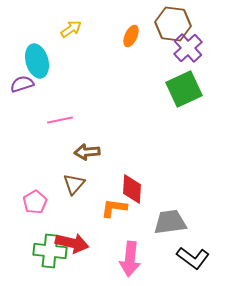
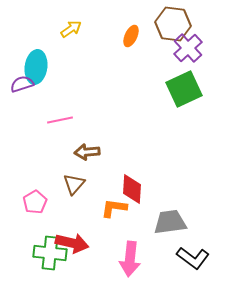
cyan ellipse: moved 1 px left, 6 px down; rotated 24 degrees clockwise
green cross: moved 2 px down
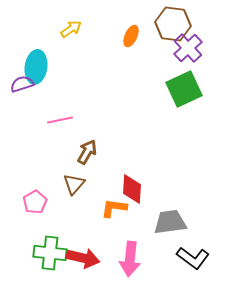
brown arrow: rotated 125 degrees clockwise
red arrow: moved 11 px right, 15 px down
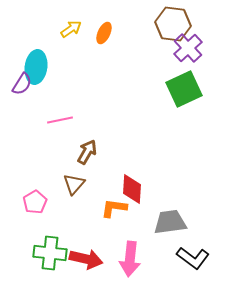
orange ellipse: moved 27 px left, 3 px up
purple semicircle: rotated 140 degrees clockwise
red arrow: moved 3 px right, 1 px down
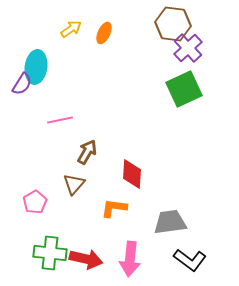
red diamond: moved 15 px up
black L-shape: moved 3 px left, 2 px down
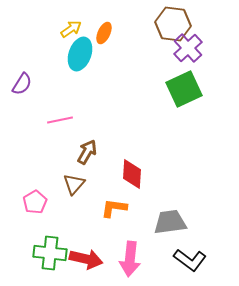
cyan ellipse: moved 44 px right, 13 px up; rotated 12 degrees clockwise
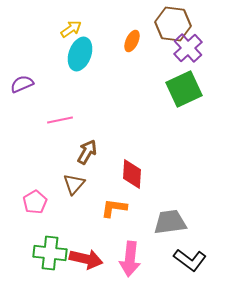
orange ellipse: moved 28 px right, 8 px down
purple semicircle: rotated 145 degrees counterclockwise
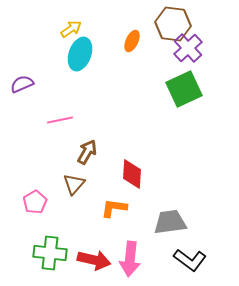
red arrow: moved 8 px right, 1 px down
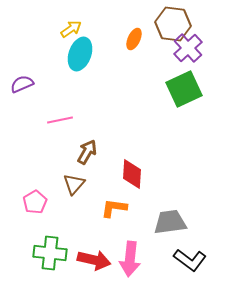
orange ellipse: moved 2 px right, 2 px up
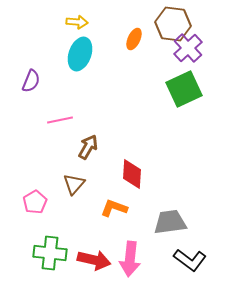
yellow arrow: moved 6 px right, 7 px up; rotated 40 degrees clockwise
purple semicircle: moved 9 px right, 3 px up; rotated 135 degrees clockwise
brown arrow: moved 1 px right, 5 px up
orange L-shape: rotated 12 degrees clockwise
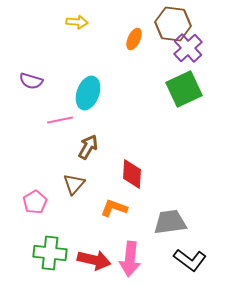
cyan ellipse: moved 8 px right, 39 px down
purple semicircle: rotated 85 degrees clockwise
